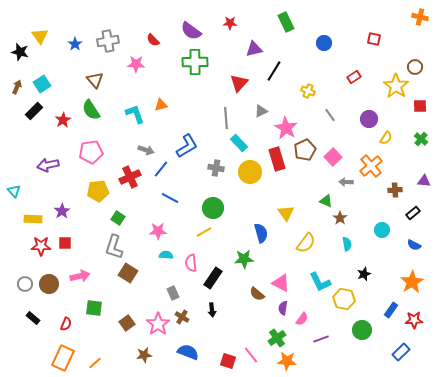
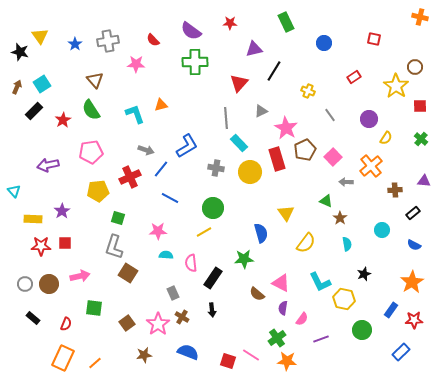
green square at (118, 218): rotated 16 degrees counterclockwise
pink line at (251, 355): rotated 18 degrees counterclockwise
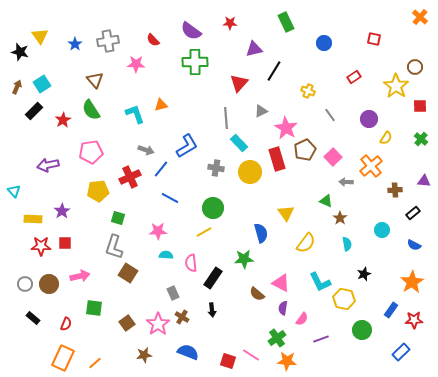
orange cross at (420, 17): rotated 28 degrees clockwise
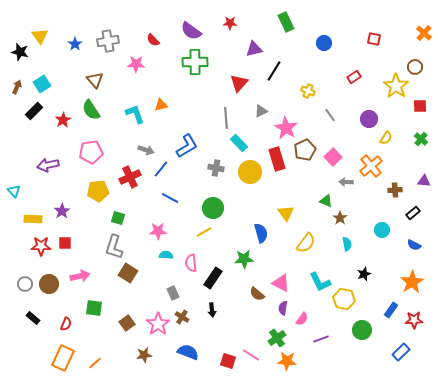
orange cross at (420, 17): moved 4 px right, 16 px down
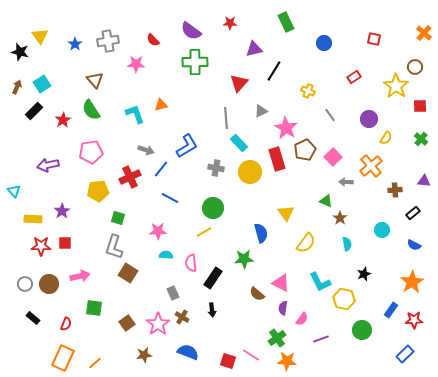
blue rectangle at (401, 352): moved 4 px right, 2 px down
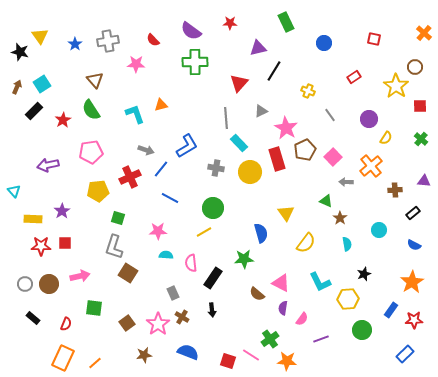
purple triangle at (254, 49): moved 4 px right, 1 px up
cyan circle at (382, 230): moved 3 px left
yellow hexagon at (344, 299): moved 4 px right; rotated 15 degrees counterclockwise
green cross at (277, 338): moved 7 px left, 1 px down
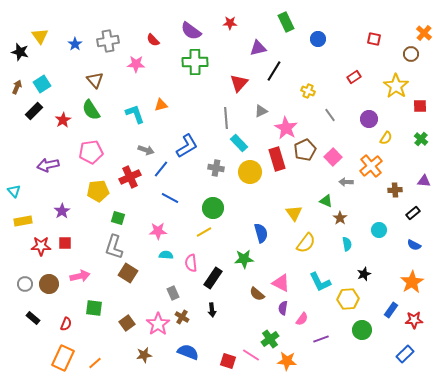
blue circle at (324, 43): moved 6 px left, 4 px up
brown circle at (415, 67): moved 4 px left, 13 px up
yellow triangle at (286, 213): moved 8 px right
yellow rectangle at (33, 219): moved 10 px left, 2 px down; rotated 12 degrees counterclockwise
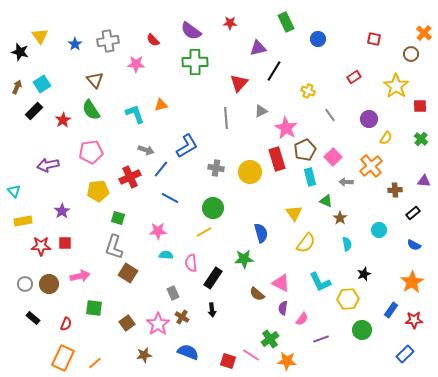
cyan rectangle at (239, 143): moved 71 px right, 34 px down; rotated 30 degrees clockwise
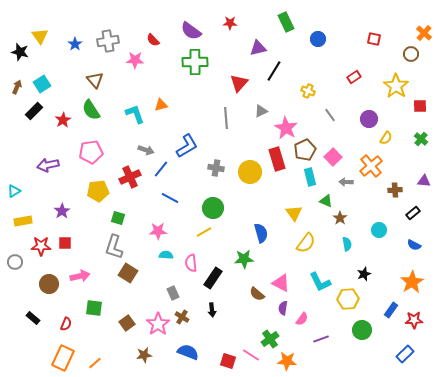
pink star at (136, 64): moved 1 px left, 4 px up
cyan triangle at (14, 191): rotated 40 degrees clockwise
gray circle at (25, 284): moved 10 px left, 22 px up
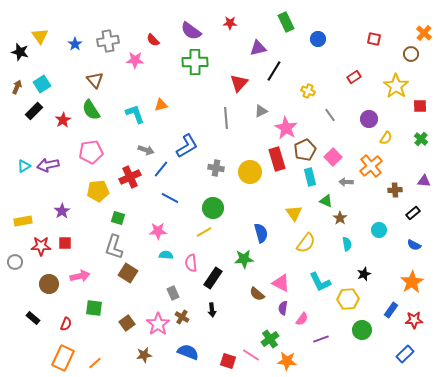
cyan triangle at (14, 191): moved 10 px right, 25 px up
